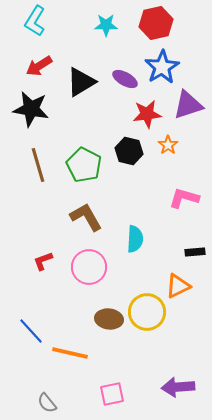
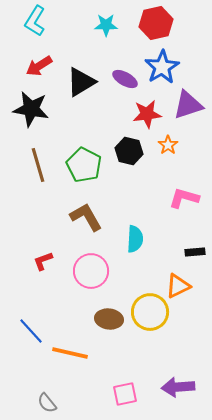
pink circle: moved 2 px right, 4 px down
yellow circle: moved 3 px right
pink square: moved 13 px right
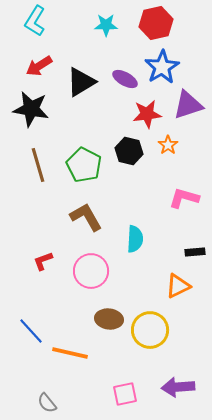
yellow circle: moved 18 px down
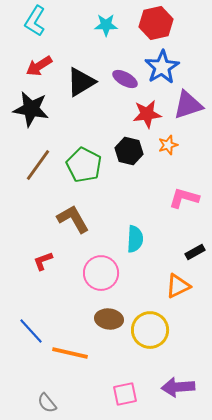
orange star: rotated 18 degrees clockwise
brown line: rotated 52 degrees clockwise
brown L-shape: moved 13 px left, 2 px down
black rectangle: rotated 24 degrees counterclockwise
pink circle: moved 10 px right, 2 px down
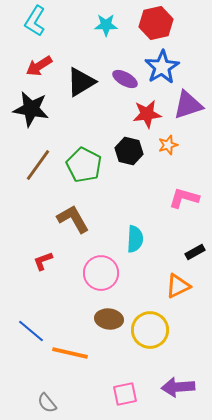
blue line: rotated 8 degrees counterclockwise
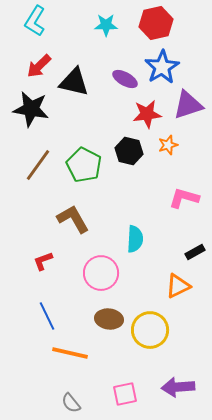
red arrow: rotated 12 degrees counterclockwise
black triangle: moved 7 px left; rotated 44 degrees clockwise
blue line: moved 16 px right, 15 px up; rotated 24 degrees clockwise
gray semicircle: moved 24 px right
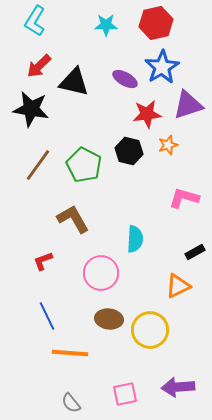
orange line: rotated 9 degrees counterclockwise
